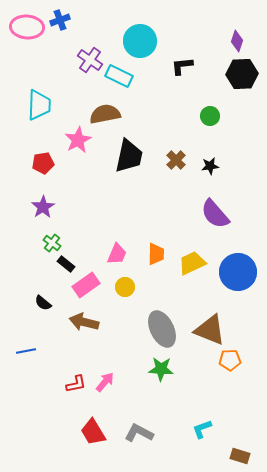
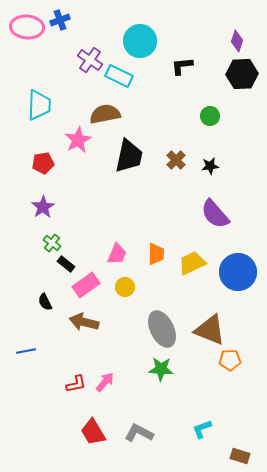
black semicircle: moved 2 px right, 1 px up; rotated 24 degrees clockwise
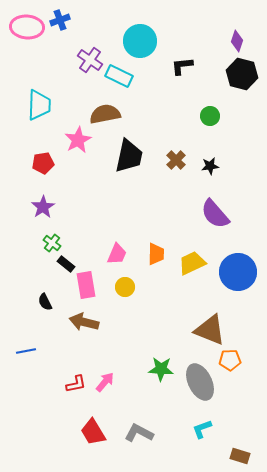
black hexagon: rotated 16 degrees clockwise
pink rectangle: rotated 64 degrees counterclockwise
gray ellipse: moved 38 px right, 53 px down
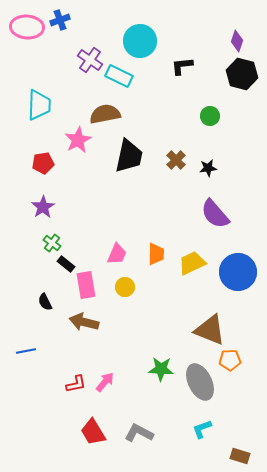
black star: moved 2 px left, 2 px down
